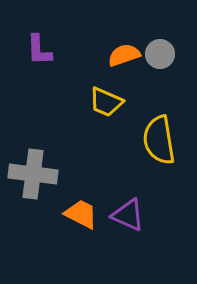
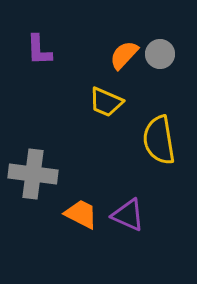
orange semicircle: rotated 28 degrees counterclockwise
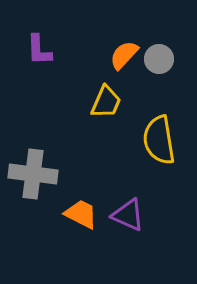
gray circle: moved 1 px left, 5 px down
yellow trapezoid: rotated 90 degrees counterclockwise
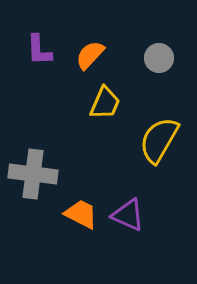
orange semicircle: moved 34 px left
gray circle: moved 1 px up
yellow trapezoid: moved 1 px left, 1 px down
yellow semicircle: rotated 39 degrees clockwise
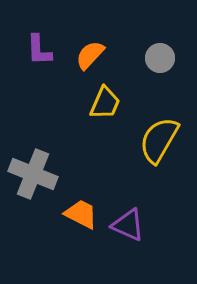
gray circle: moved 1 px right
gray cross: rotated 15 degrees clockwise
purple triangle: moved 10 px down
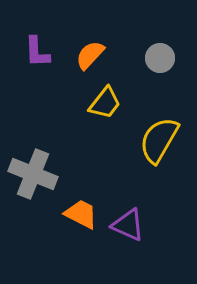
purple L-shape: moved 2 px left, 2 px down
yellow trapezoid: rotated 15 degrees clockwise
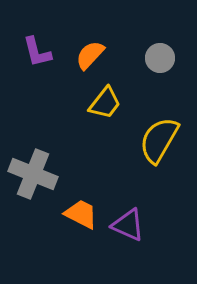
purple L-shape: rotated 12 degrees counterclockwise
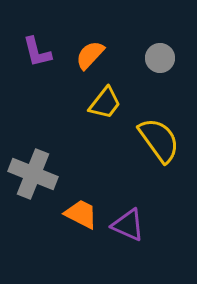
yellow semicircle: rotated 114 degrees clockwise
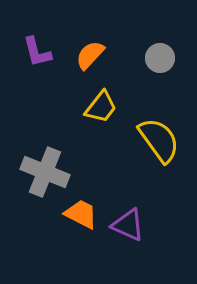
yellow trapezoid: moved 4 px left, 4 px down
gray cross: moved 12 px right, 2 px up
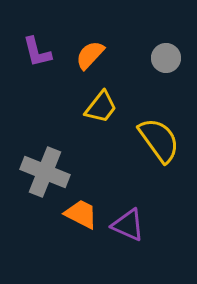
gray circle: moved 6 px right
